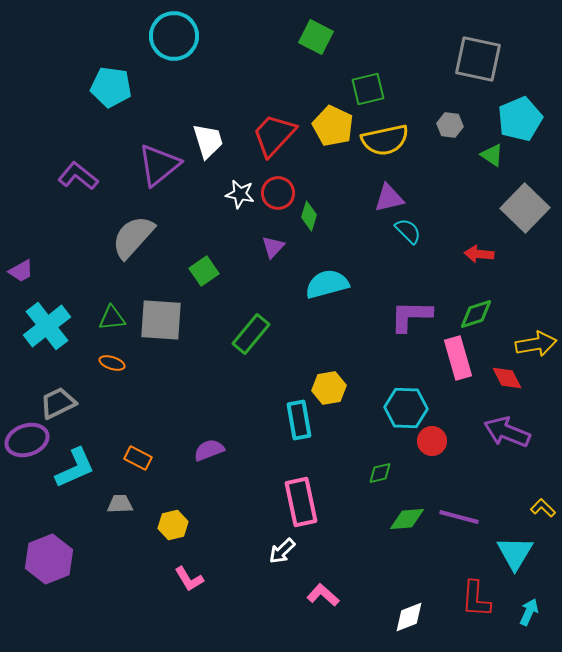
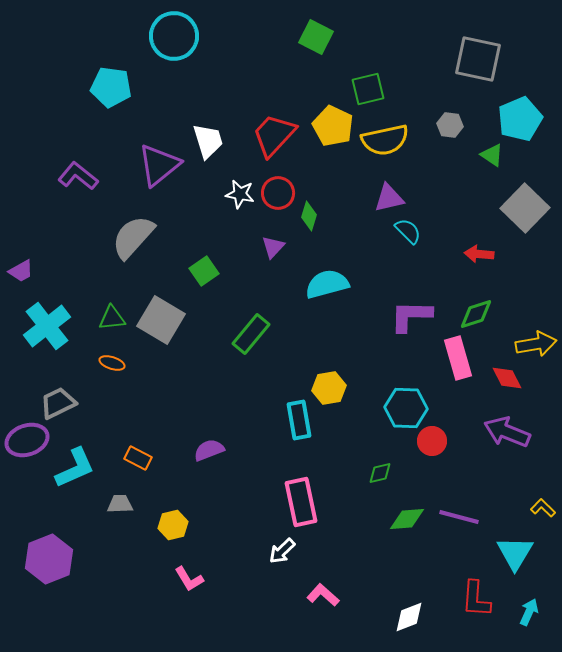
gray square at (161, 320): rotated 27 degrees clockwise
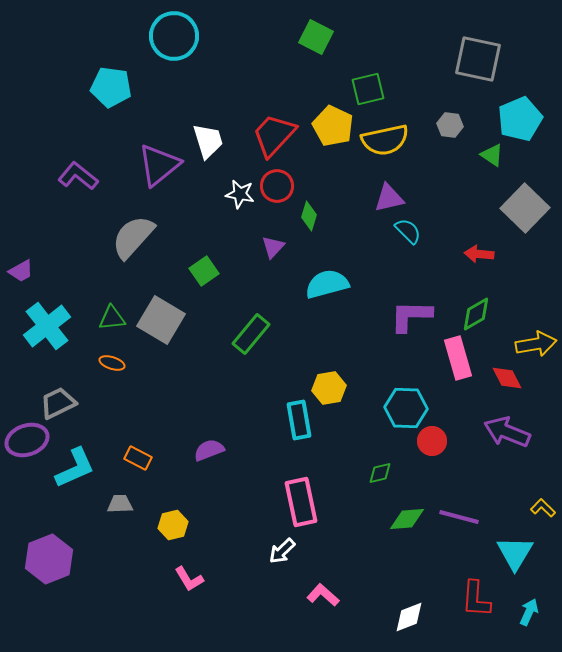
red circle at (278, 193): moved 1 px left, 7 px up
green diamond at (476, 314): rotated 12 degrees counterclockwise
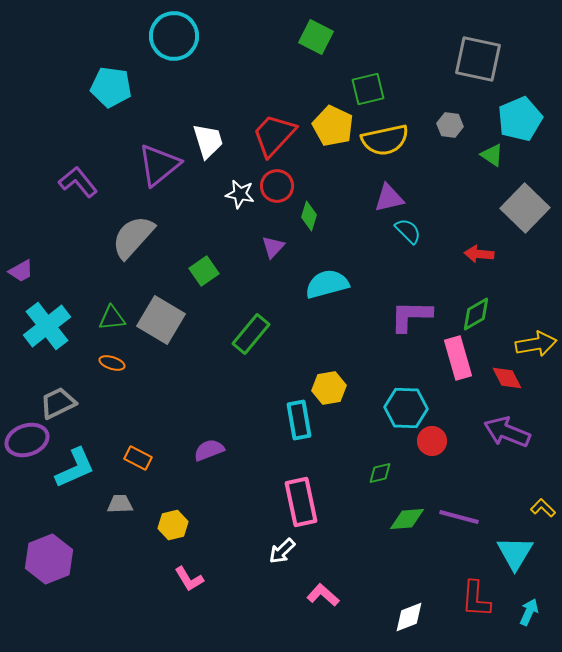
purple L-shape at (78, 176): moved 6 px down; rotated 12 degrees clockwise
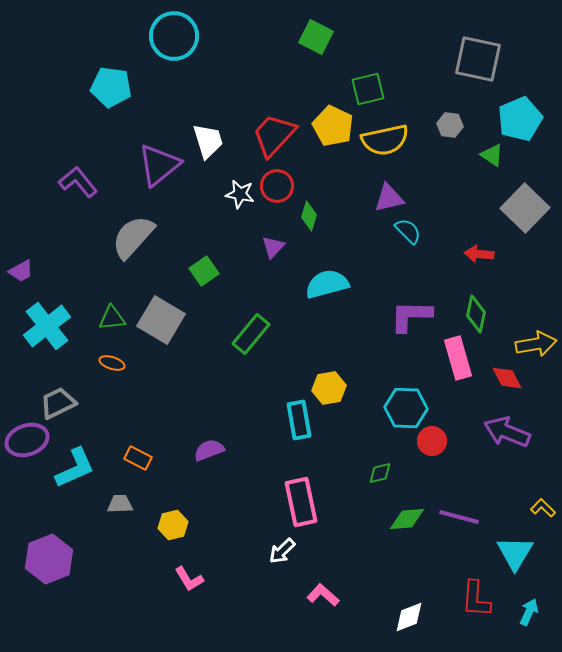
green diamond at (476, 314): rotated 48 degrees counterclockwise
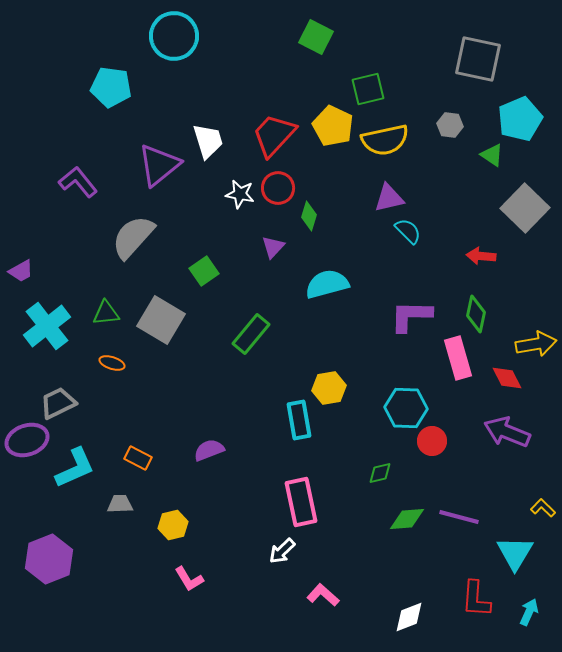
red circle at (277, 186): moved 1 px right, 2 px down
red arrow at (479, 254): moved 2 px right, 2 px down
green triangle at (112, 318): moved 6 px left, 5 px up
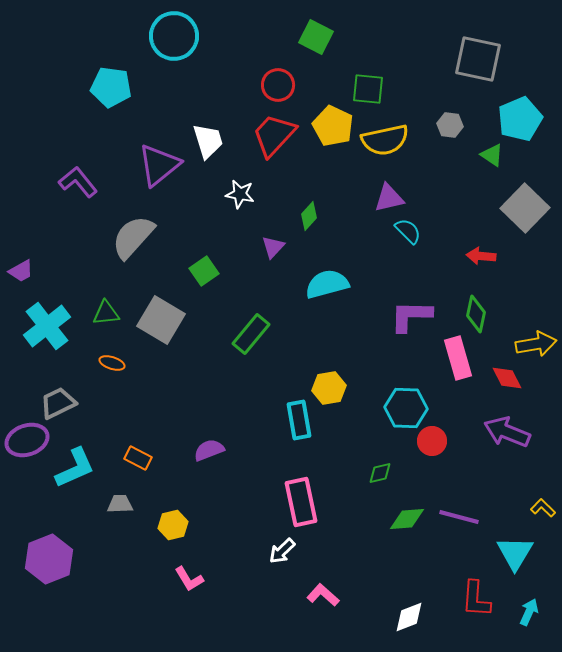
green square at (368, 89): rotated 20 degrees clockwise
red circle at (278, 188): moved 103 px up
green diamond at (309, 216): rotated 24 degrees clockwise
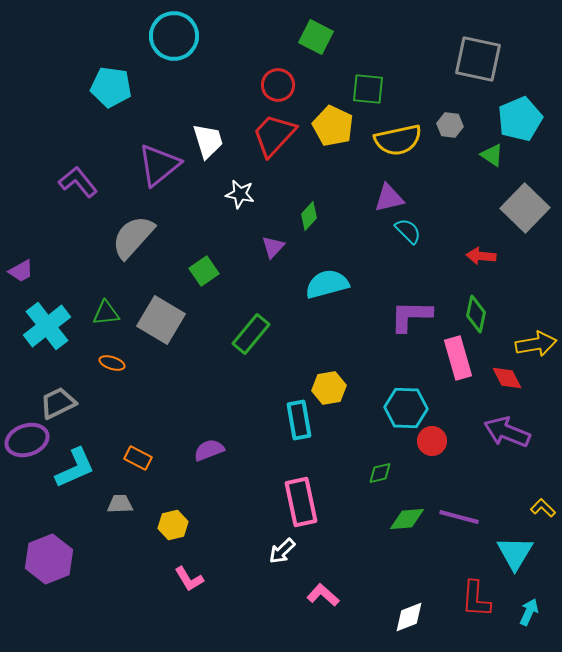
yellow semicircle at (385, 140): moved 13 px right
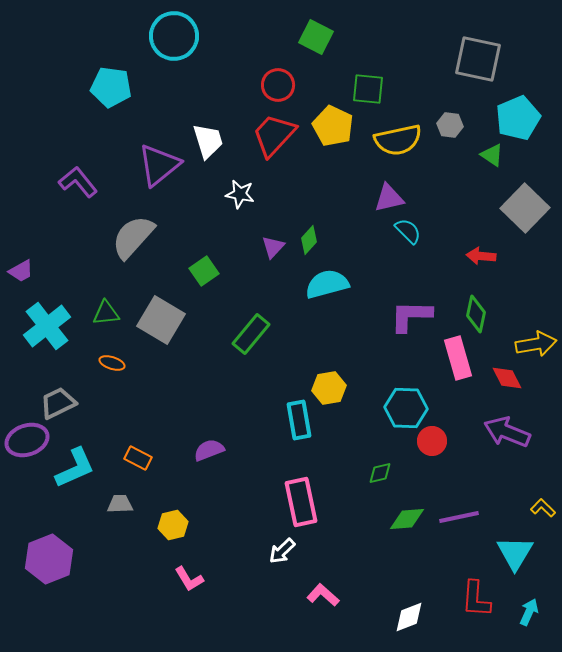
cyan pentagon at (520, 119): moved 2 px left, 1 px up
green diamond at (309, 216): moved 24 px down
purple line at (459, 517): rotated 27 degrees counterclockwise
